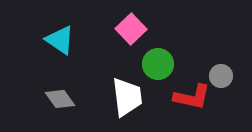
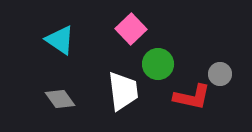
gray circle: moved 1 px left, 2 px up
white trapezoid: moved 4 px left, 6 px up
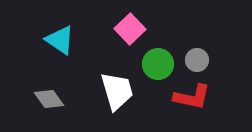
pink square: moved 1 px left
gray circle: moved 23 px left, 14 px up
white trapezoid: moved 6 px left; rotated 9 degrees counterclockwise
gray diamond: moved 11 px left
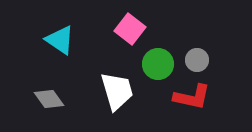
pink square: rotated 8 degrees counterclockwise
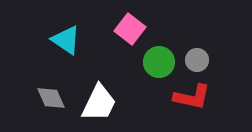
cyan triangle: moved 6 px right
green circle: moved 1 px right, 2 px up
white trapezoid: moved 18 px left, 12 px down; rotated 42 degrees clockwise
gray diamond: moved 2 px right, 1 px up; rotated 12 degrees clockwise
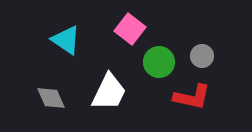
gray circle: moved 5 px right, 4 px up
white trapezoid: moved 10 px right, 11 px up
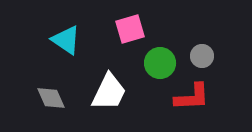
pink square: rotated 36 degrees clockwise
green circle: moved 1 px right, 1 px down
red L-shape: rotated 15 degrees counterclockwise
